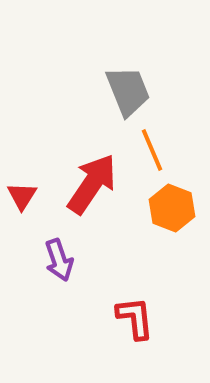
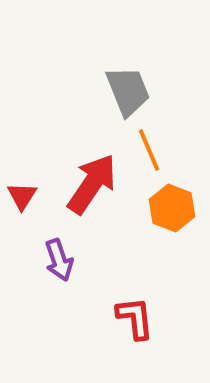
orange line: moved 3 px left
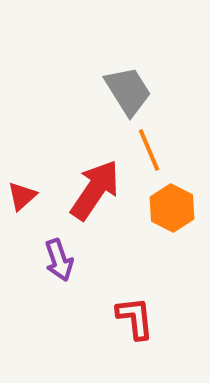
gray trapezoid: rotated 10 degrees counterclockwise
red arrow: moved 3 px right, 6 px down
red triangle: rotated 16 degrees clockwise
orange hexagon: rotated 6 degrees clockwise
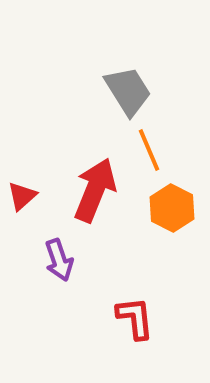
red arrow: rotated 12 degrees counterclockwise
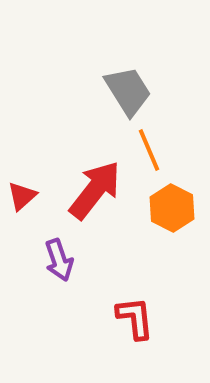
red arrow: rotated 16 degrees clockwise
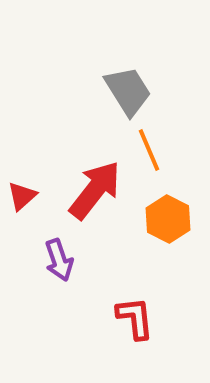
orange hexagon: moved 4 px left, 11 px down
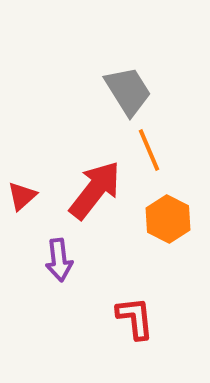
purple arrow: rotated 12 degrees clockwise
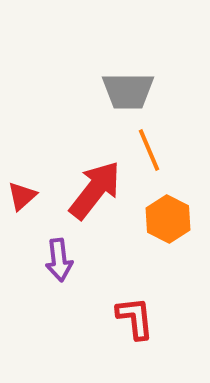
gray trapezoid: rotated 122 degrees clockwise
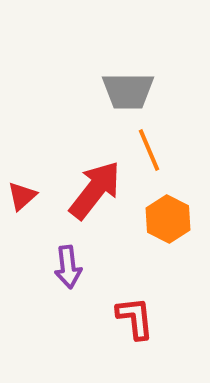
purple arrow: moved 9 px right, 7 px down
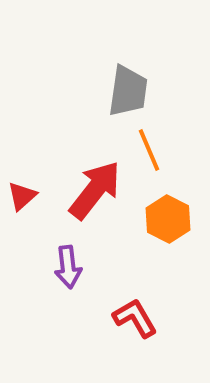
gray trapezoid: rotated 82 degrees counterclockwise
red L-shape: rotated 24 degrees counterclockwise
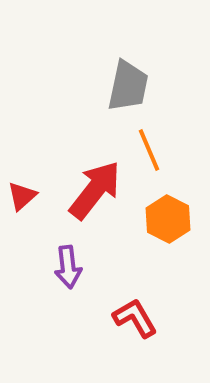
gray trapezoid: moved 5 px up; rotated 4 degrees clockwise
